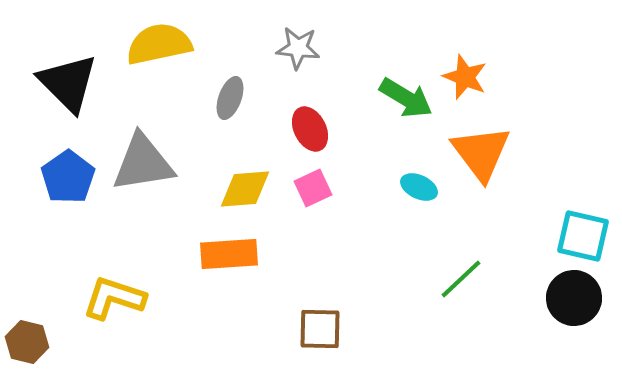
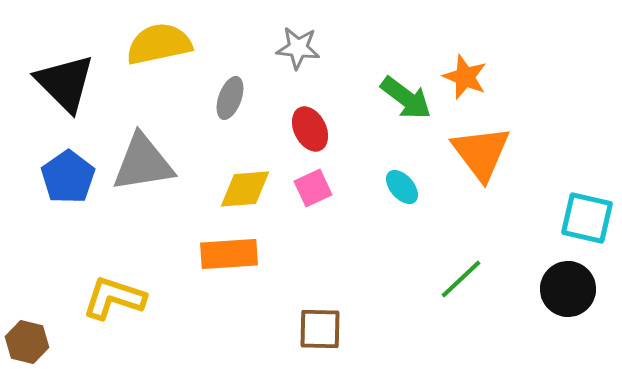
black triangle: moved 3 px left
green arrow: rotated 6 degrees clockwise
cyan ellipse: moved 17 px left; rotated 24 degrees clockwise
cyan square: moved 4 px right, 18 px up
black circle: moved 6 px left, 9 px up
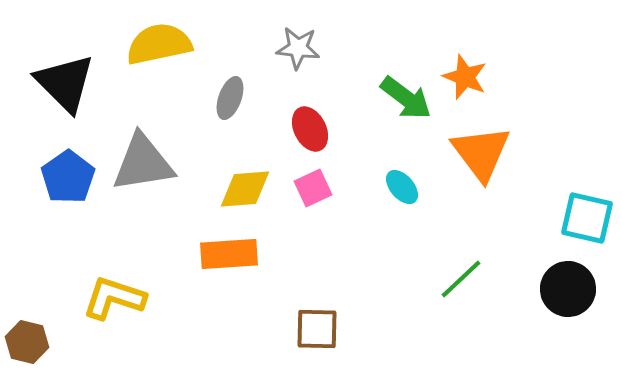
brown square: moved 3 px left
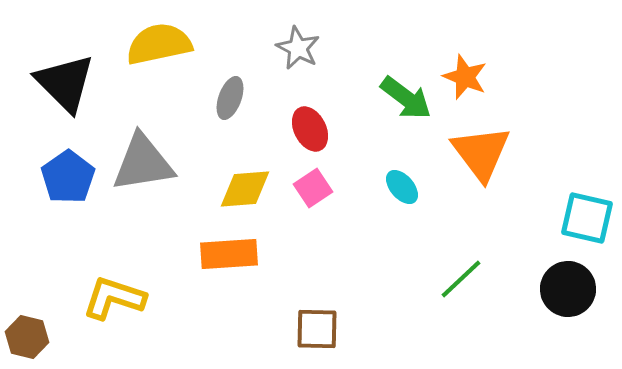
gray star: rotated 21 degrees clockwise
pink square: rotated 9 degrees counterclockwise
brown hexagon: moved 5 px up
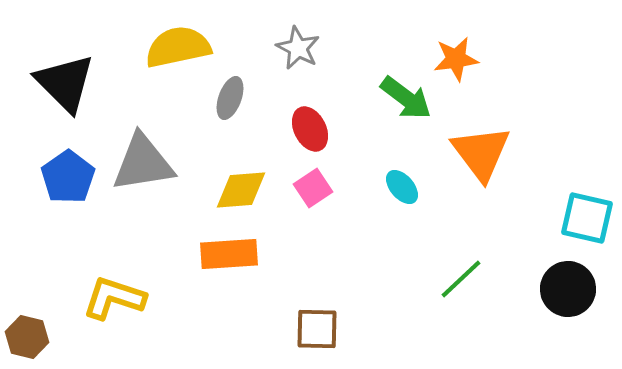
yellow semicircle: moved 19 px right, 3 px down
orange star: moved 9 px left, 18 px up; rotated 30 degrees counterclockwise
yellow diamond: moved 4 px left, 1 px down
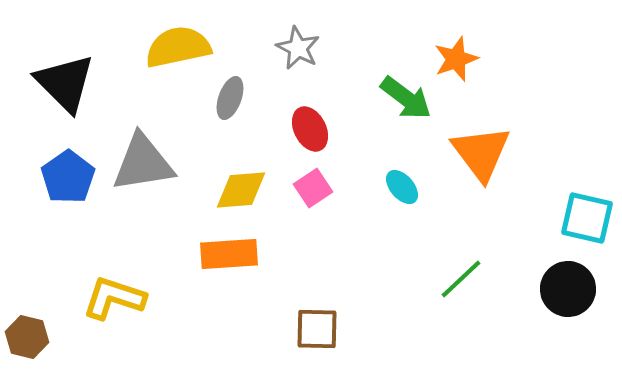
orange star: rotated 12 degrees counterclockwise
